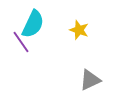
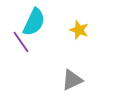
cyan semicircle: moved 1 px right, 2 px up
gray triangle: moved 18 px left
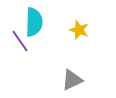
cyan semicircle: rotated 24 degrees counterclockwise
purple line: moved 1 px left, 1 px up
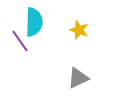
gray triangle: moved 6 px right, 2 px up
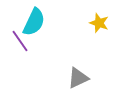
cyan semicircle: rotated 24 degrees clockwise
yellow star: moved 20 px right, 7 px up
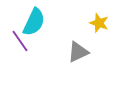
gray triangle: moved 26 px up
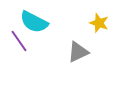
cyan semicircle: rotated 92 degrees clockwise
purple line: moved 1 px left
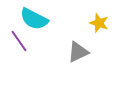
cyan semicircle: moved 3 px up
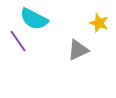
purple line: moved 1 px left
gray triangle: moved 2 px up
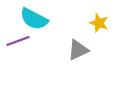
purple line: rotated 75 degrees counterclockwise
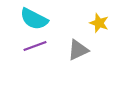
purple line: moved 17 px right, 5 px down
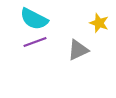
purple line: moved 4 px up
